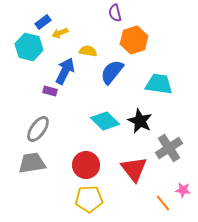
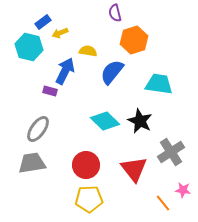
gray cross: moved 2 px right, 4 px down
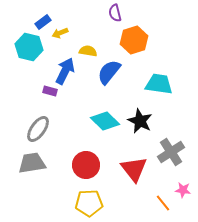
blue semicircle: moved 3 px left
yellow pentagon: moved 4 px down
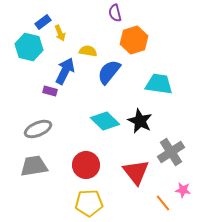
yellow arrow: rotated 91 degrees counterclockwise
gray ellipse: rotated 32 degrees clockwise
gray trapezoid: moved 2 px right, 3 px down
red triangle: moved 2 px right, 3 px down
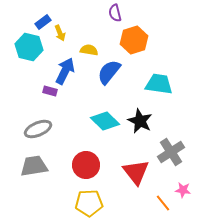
yellow semicircle: moved 1 px right, 1 px up
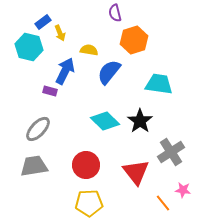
black star: rotated 10 degrees clockwise
gray ellipse: rotated 24 degrees counterclockwise
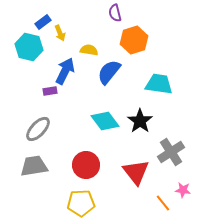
purple rectangle: rotated 24 degrees counterclockwise
cyan diamond: rotated 8 degrees clockwise
yellow pentagon: moved 8 px left
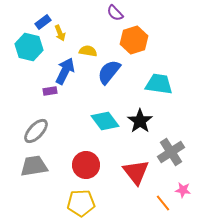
purple semicircle: rotated 30 degrees counterclockwise
yellow semicircle: moved 1 px left, 1 px down
gray ellipse: moved 2 px left, 2 px down
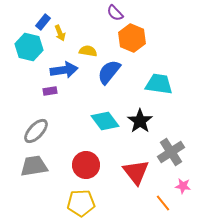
blue rectangle: rotated 14 degrees counterclockwise
orange hexagon: moved 2 px left, 2 px up; rotated 20 degrees counterclockwise
blue arrow: moved 1 px left, 1 px up; rotated 56 degrees clockwise
pink star: moved 4 px up
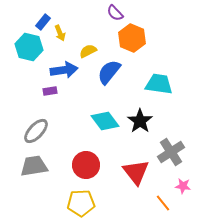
yellow semicircle: rotated 36 degrees counterclockwise
